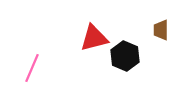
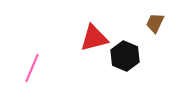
brown trapezoid: moved 6 px left, 7 px up; rotated 25 degrees clockwise
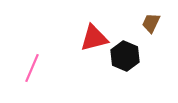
brown trapezoid: moved 4 px left
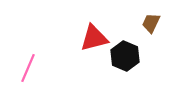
pink line: moved 4 px left
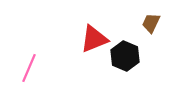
red triangle: moved 1 px down; rotated 8 degrees counterclockwise
pink line: moved 1 px right
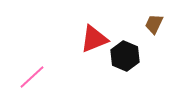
brown trapezoid: moved 3 px right, 1 px down
pink line: moved 3 px right, 9 px down; rotated 24 degrees clockwise
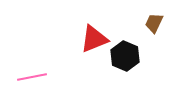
brown trapezoid: moved 1 px up
pink line: rotated 32 degrees clockwise
